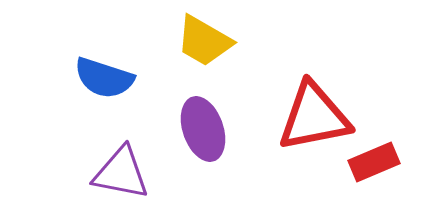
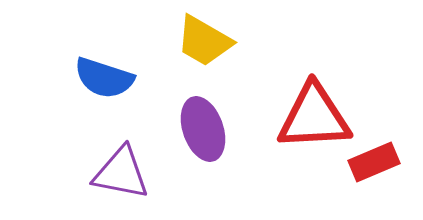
red triangle: rotated 8 degrees clockwise
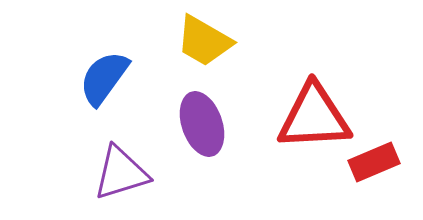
blue semicircle: rotated 108 degrees clockwise
purple ellipse: moved 1 px left, 5 px up
purple triangle: rotated 28 degrees counterclockwise
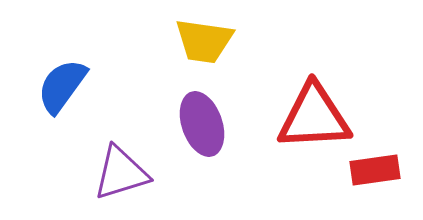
yellow trapezoid: rotated 22 degrees counterclockwise
blue semicircle: moved 42 px left, 8 px down
red rectangle: moved 1 px right, 8 px down; rotated 15 degrees clockwise
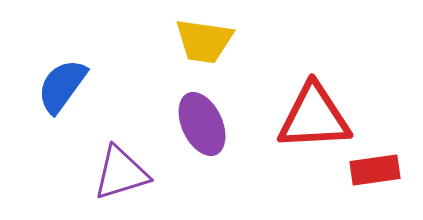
purple ellipse: rotated 6 degrees counterclockwise
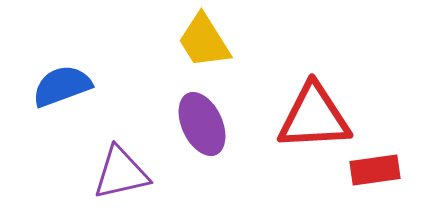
yellow trapezoid: rotated 50 degrees clockwise
blue semicircle: rotated 34 degrees clockwise
purple triangle: rotated 4 degrees clockwise
